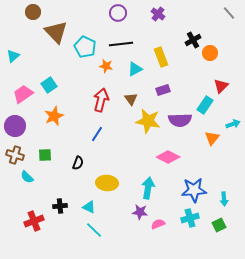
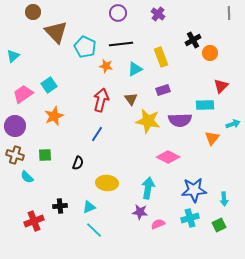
gray line at (229, 13): rotated 40 degrees clockwise
cyan rectangle at (205, 105): rotated 54 degrees clockwise
cyan triangle at (89, 207): rotated 48 degrees counterclockwise
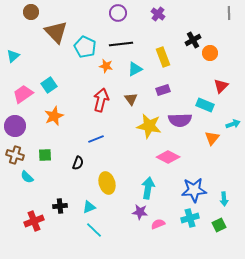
brown circle at (33, 12): moved 2 px left
yellow rectangle at (161, 57): moved 2 px right
cyan rectangle at (205, 105): rotated 24 degrees clockwise
yellow star at (148, 121): moved 1 px right, 5 px down
blue line at (97, 134): moved 1 px left, 5 px down; rotated 35 degrees clockwise
yellow ellipse at (107, 183): rotated 70 degrees clockwise
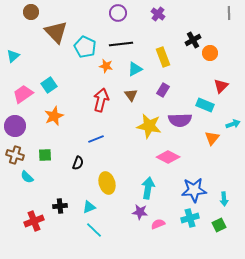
purple rectangle at (163, 90): rotated 40 degrees counterclockwise
brown triangle at (131, 99): moved 4 px up
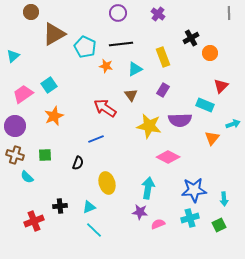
brown triangle at (56, 32): moved 2 px left, 2 px down; rotated 45 degrees clockwise
black cross at (193, 40): moved 2 px left, 2 px up
red arrow at (101, 100): moved 4 px right, 8 px down; rotated 70 degrees counterclockwise
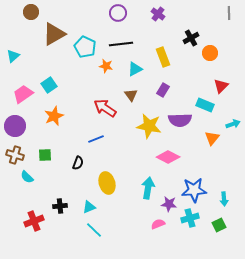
purple star at (140, 212): moved 29 px right, 8 px up
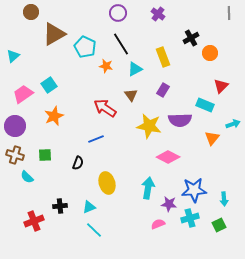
black line at (121, 44): rotated 65 degrees clockwise
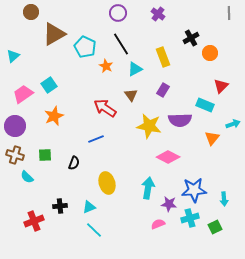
orange star at (106, 66): rotated 16 degrees clockwise
black semicircle at (78, 163): moved 4 px left
green square at (219, 225): moved 4 px left, 2 px down
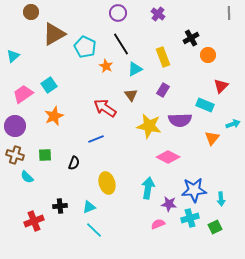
orange circle at (210, 53): moved 2 px left, 2 px down
cyan arrow at (224, 199): moved 3 px left
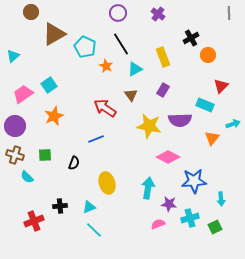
blue star at (194, 190): moved 9 px up
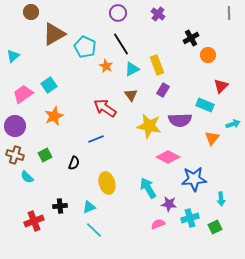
yellow rectangle at (163, 57): moved 6 px left, 8 px down
cyan triangle at (135, 69): moved 3 px left
green square at (45, 155): rotated 24 degrees counterclockwise
blue star at (194, 181): moved 2 px up
cyan arrow at (148, 188): rotated 40 degrees counterclockwise
